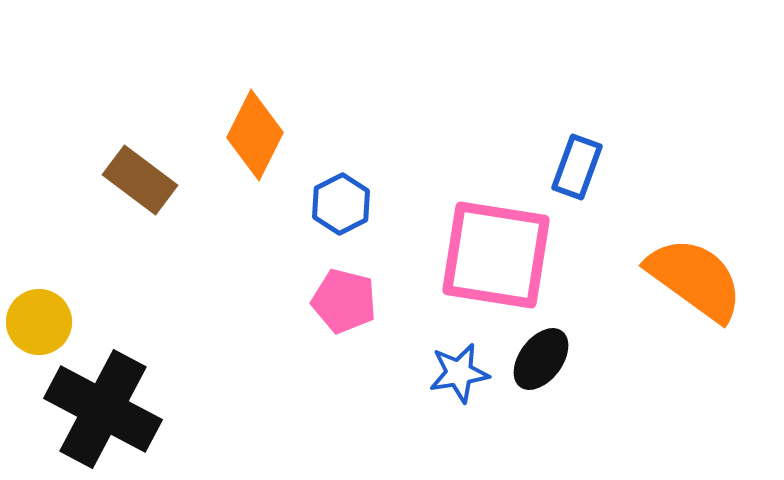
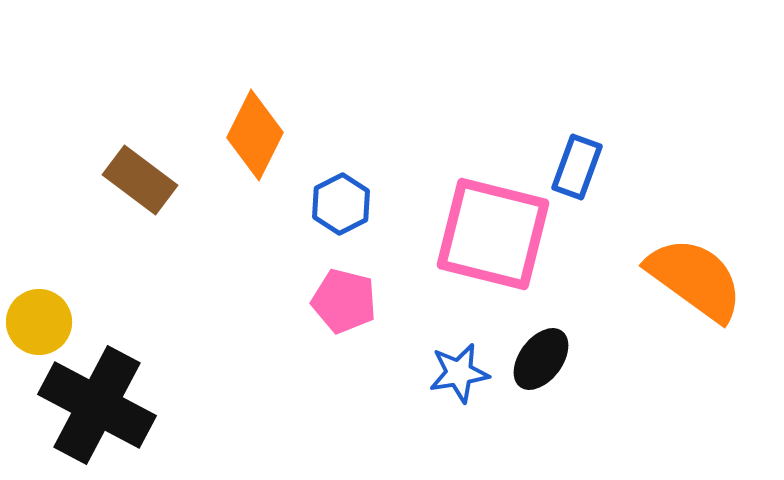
pink square: moved 3 px left, 21 px up; rotated 5 degrees clockwise
black cross: moved 6 px left, 4 px up
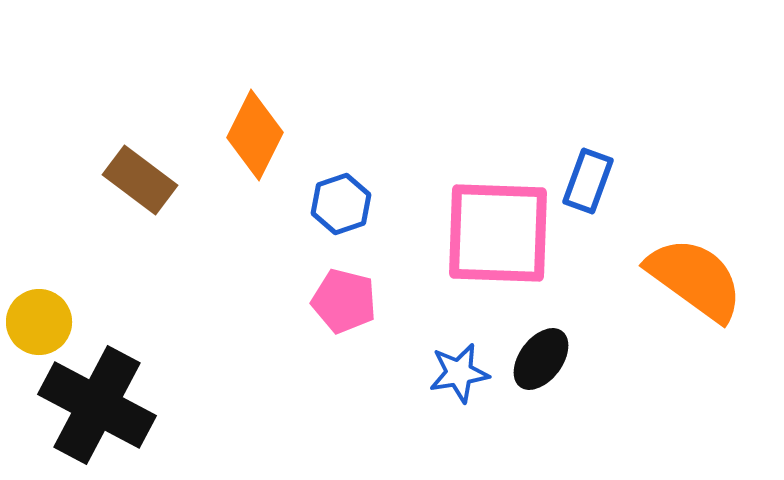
blue rectangle: moved 11 px right, 14 px down
blue hexagon: rotated 8 degrees clockwise
pink square: moved 5 px right, 1 px up; rotated 12 degrees counterclockwise
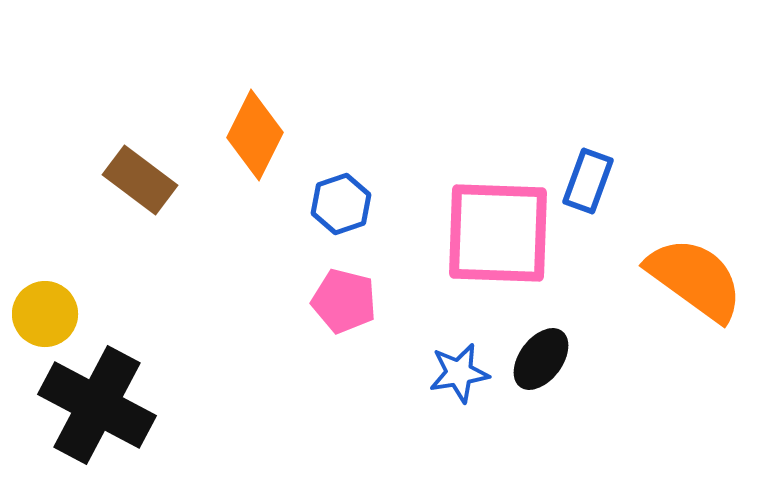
yellow circle: moved 6 px right, 8 px up
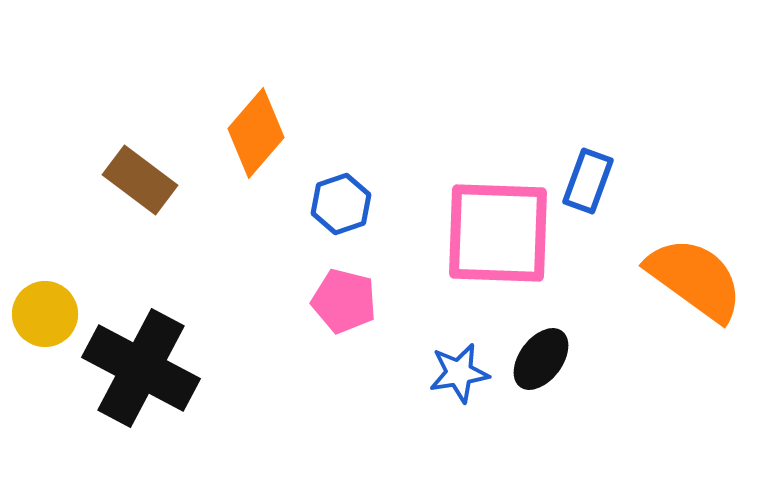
orange diamond: moved 1 px right, 2 px up; rotated 14 degrees clockwise
black cross: moved 44 px right, 37 px up
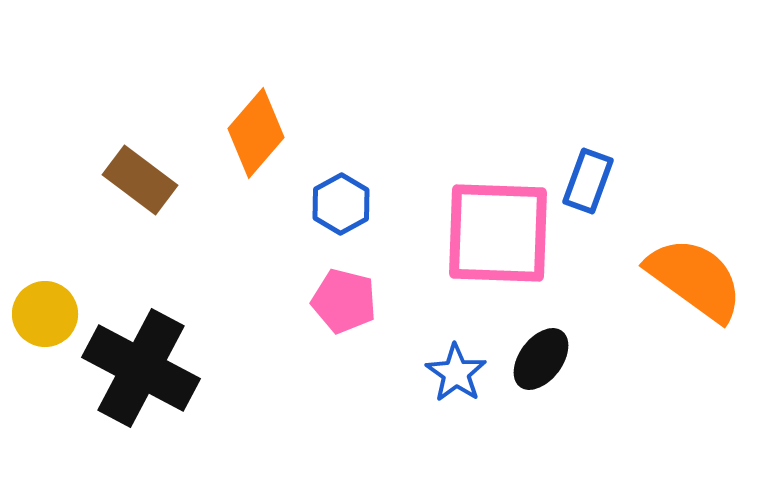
blue hexagon: rotated 10 degrees counterclockwise
blue star: moved 3 px left; rotated 28 degrees counterclockwise
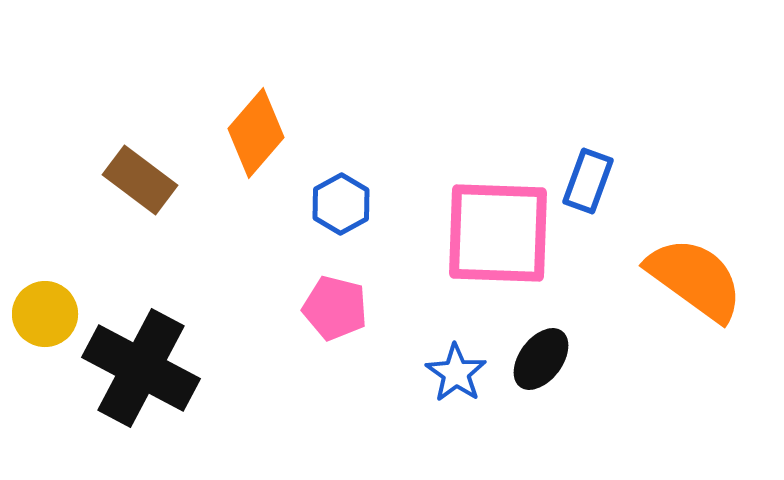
pink pentagon: moved 9 px left, 7 px down
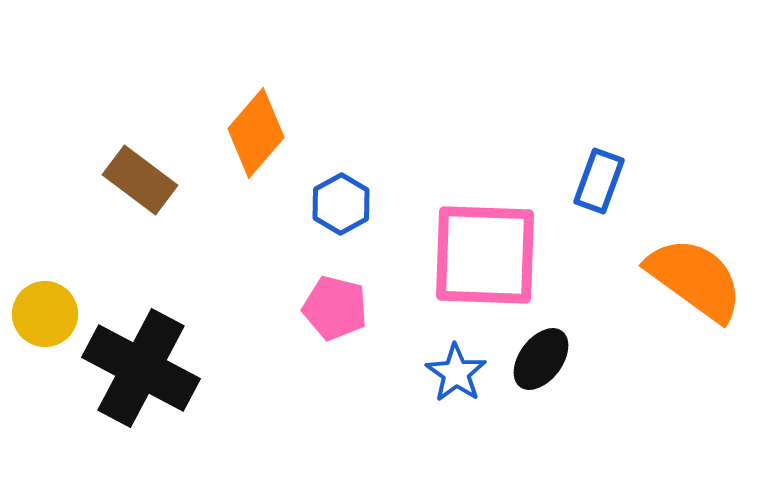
blue rectangle: moved 11 px right
pink square: moved 13 px left, 22 px down
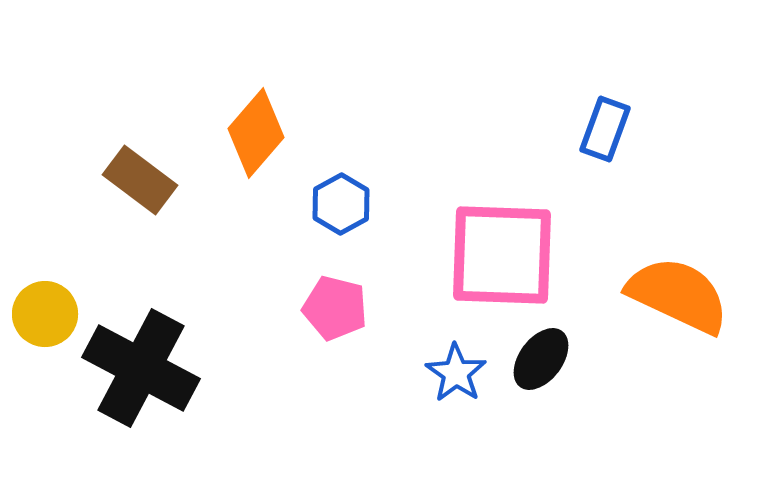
blue rectangle: moved 6 px right, 52 px up
pink square: moved 17 px right
orange semicircle: moved 17 px left, 16 px down; rotated 11 degrees counterclockwise
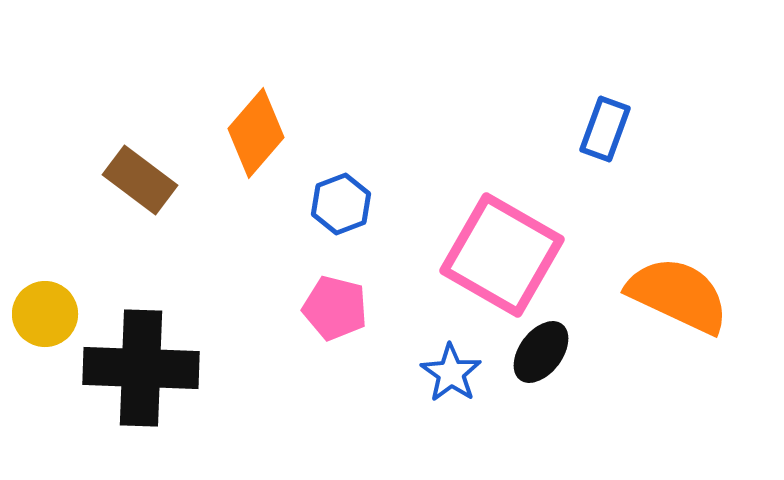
blue hexagon: rotated 8 degrees clockwise
pink square: rotated 28 degrees clockwise
black ellipse: moved 7 px up
black cross: rotated 26 degrees counterclockwise
blue star: moved 5 px left
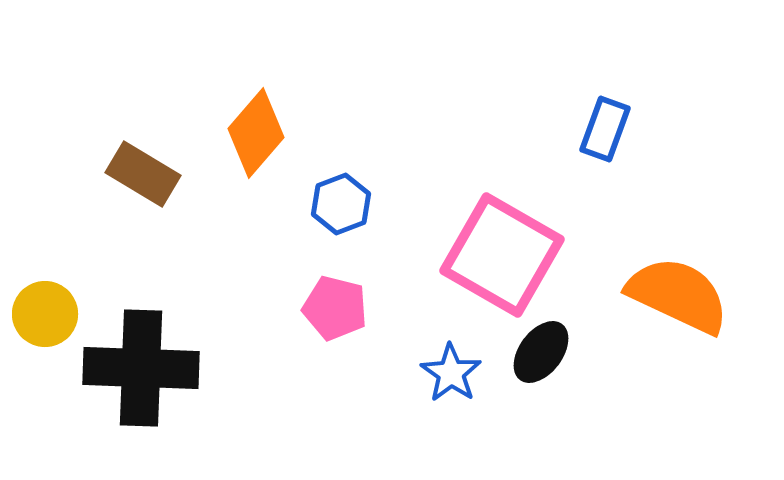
brown rectangle: moved 3 px right, 6 px up; rotated 6 degrees counterclockwise
